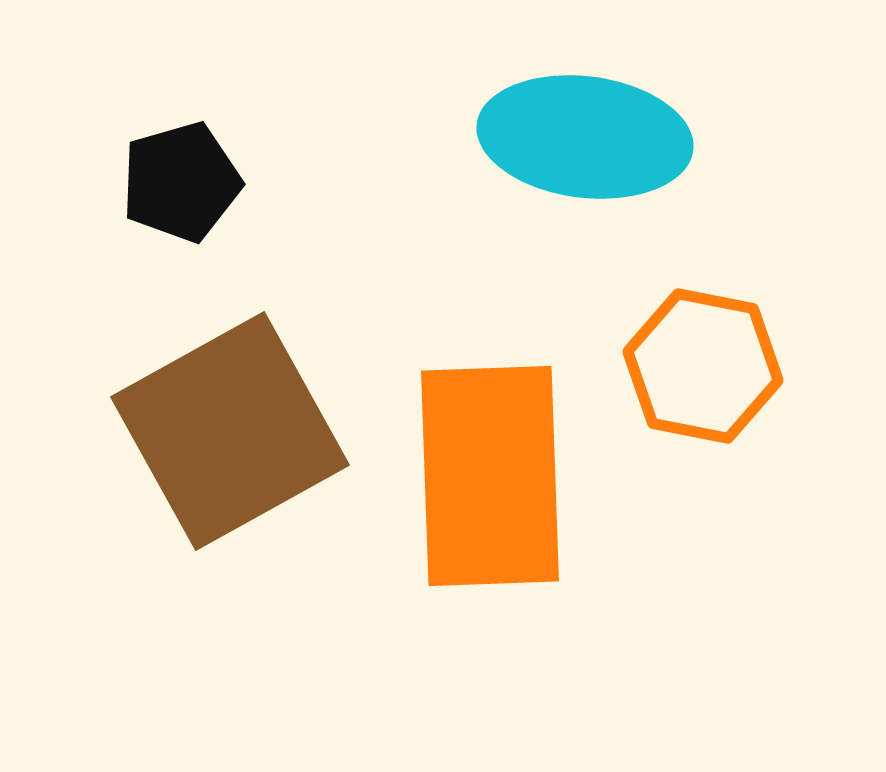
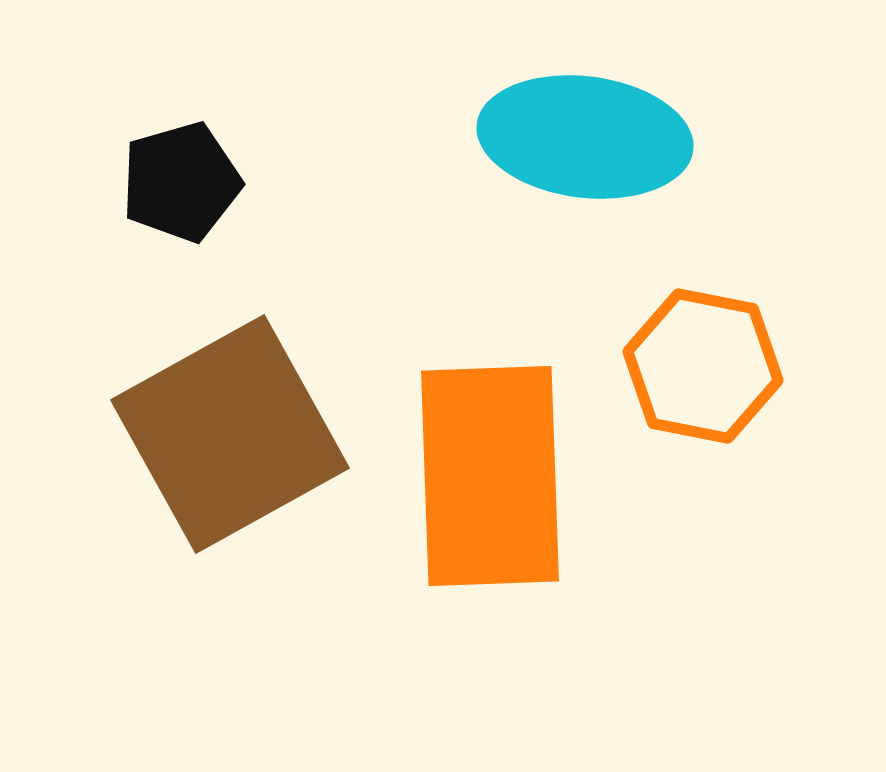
brown square: moved 3 px down
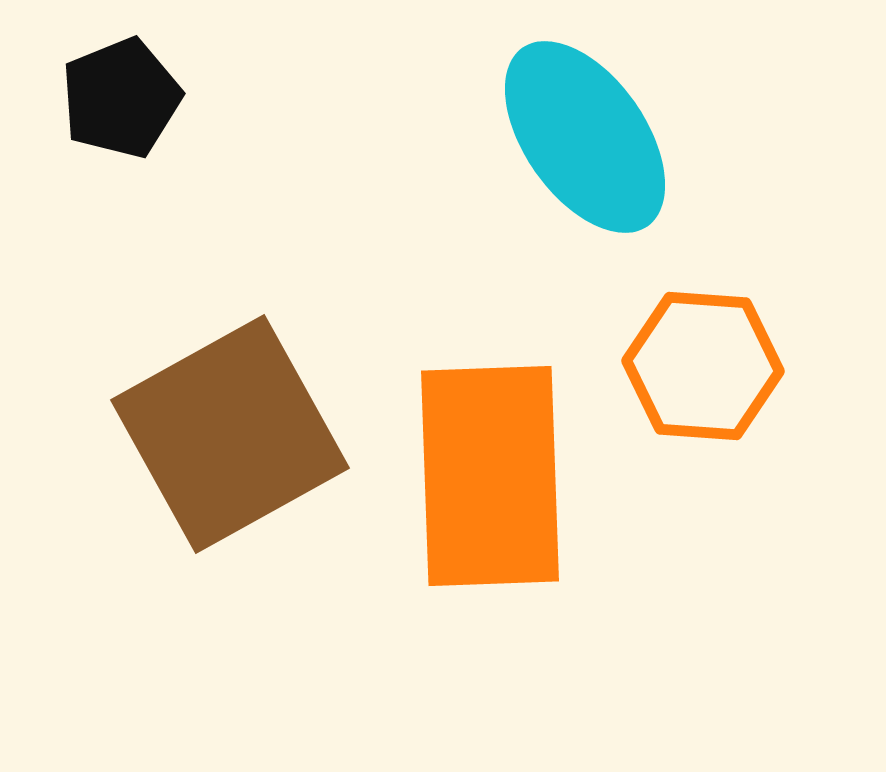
cyan ellipse: rotated 48 degrees clockwise
black pentagon: moved 60 px left, 84 px up; rotated 6 degrees counterclockwise
orange hexagon: rotated 7 degrees counterclockwise
